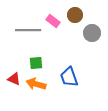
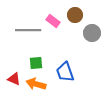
blue trapezoid: moved 4 px left, 5 px up
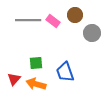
gray line: moved 10 px up
red triangle: rotated 48 degrees clockwise
